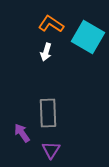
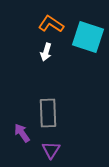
cyan square: rotated 12 degrees counterclockwise
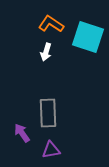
purple triangle: rotated 48 degrees clockwise
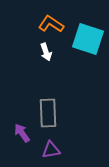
cyan square: moved 2 px down
white arrow: rotated 36 degrees counterclockwise
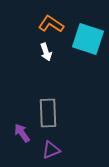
purple triangle: rotated 12 degrees counterclockwise
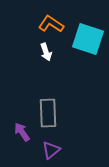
purple arrow: moved 1 px up
purple triangle: rotated 18 degrees counterclockwise
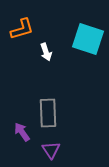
orange L-shape: moved 29 px left, 5 px down; rotated 130 degrees clockwise
purple triangle: rotated 24 degrees counterclockwise
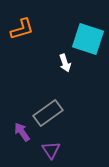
white arrow: moved 19 px right, 11 px down
gray rectangle: rotated 56 degrees clockwise
